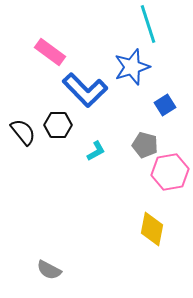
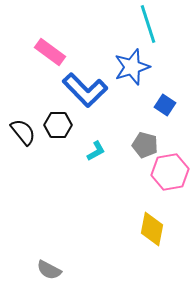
blue square: rotated 25 degrees counterclockwise
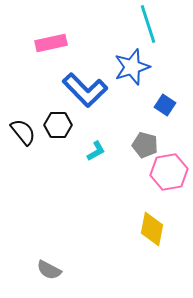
pink rectangle: moved 1 px right, 9 px up; rotated 48 degrees counterclockwise
pink hexagon: moved 1 px left
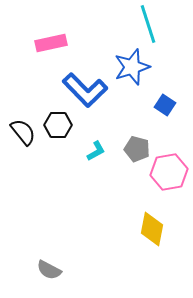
gray pentagon: moved 8 px left, 4 px down
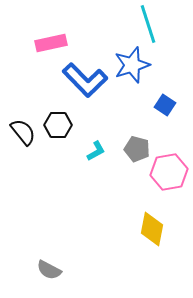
blue star: moved 2 px up
blue L-shape: moved 10 px up
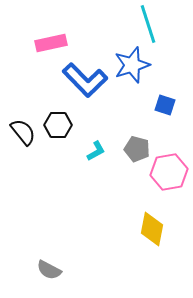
blue square: rotated 15 degrees counterclockwise
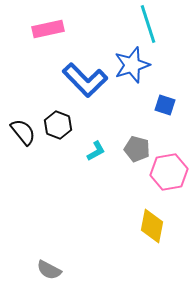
pink rectangle: moved 3 px left, 14 px up
black hexagon: rotated 20 degrees clockwise
yellow diamond: moved 3 px up
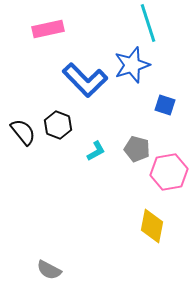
cyan line: moved 1 px up
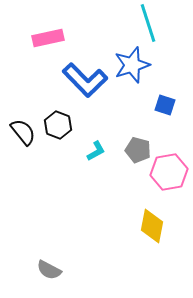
pink rectangle: moved 9 px down
gray pentagon: moved 1 px right, 1 px down
